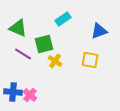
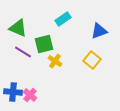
purple line: moved 2 px up
yellow square: moved 2 px right; rotated 30 degrees clockwise
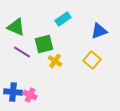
green triangle: moved 2 px left, 1 px up
purple line: moved 1 px left
pink cross: rotated 16 degrees counterclockwise
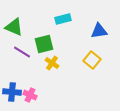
cyan rectangle: rotated 21 degrees clockwise
green triangle: moved 2 px left
blue triangle: rotated 12 degrees clockwise
yellow cross: moved 3 px left, 2 px down
blue cross: moved 1 px left
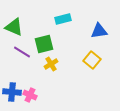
yellow cross: moved 1 px left, 1 px down; rotated 24 degrees clockwise
